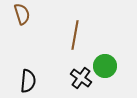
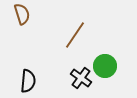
brown line: rotated 24 degrees clockwise
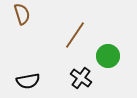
green circle: moved 3 px right, 10 px up
black semicircle: rotated 75 degrees clockwise
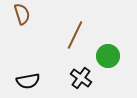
brown line: rotated 8 degrees counterclockwise
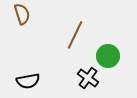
black cross: moved 7 px right
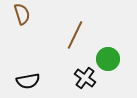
green circle: moved 3 px down
black cross: moved 3 px left
